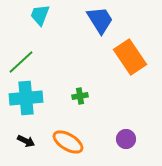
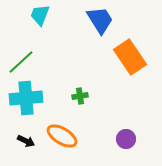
orange ellipse: moved 6 px left, 6 px up
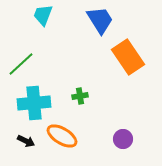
cyan trapezoid: moved 3 px right
orange rectangle: moved 2 px left
green line: moved 2 px down
cyan cross: moved 8 px right, 5 px down
purple circle: moved 3 px left
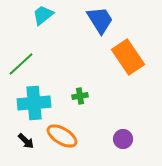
cyan trapezoid: rotated 30 degrees clockwise
black arrow: rotated 18 degrees clockwise
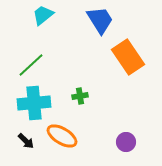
green line: moved 10 px right, 1 px down
purple circle: moved 3 px right, 3 px down
